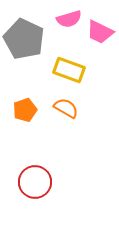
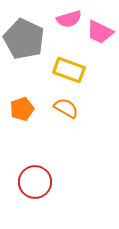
orange pentagon: moved 3 px left, 1 px up
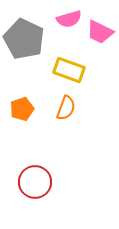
orange semicircle: rotated 80 degrees clockwise
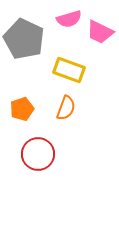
red circle: moved 3 px right, 28 px up
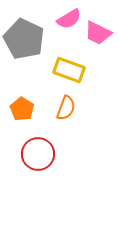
pink semicircle: rotated 15 degrees counterclockwise
pink trapezoid: moved 2 px left, 1 px down
orange pentagon: rotated 20 degrees counterclockwise
